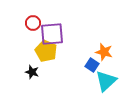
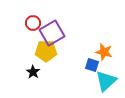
purple square: moved 1 px up; rotated 25 degrees counterclockwise
yellow pentagon: rotated 25 degrees counterclockwise
blue square: rotated 16 degrees counterclockwise
black star: moved 1 px right; rotated 16 degrees clockwise
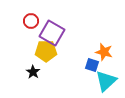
red circle: moved 2 px left, 2 px up
purple square: rotated 30 degrees counterclockwise
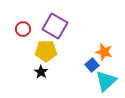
red circle: moved 8 px left, 8 px down
purple square: moved 3 px right, 7 px up
blue square: rotated 32 degrees clockwise
black star: moved 8 px right
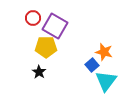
red circle: moved 10 px right, 11 px up
yellow pentagon: moved 4 px up
black star: moved 2 px left
cyan triangle: rotated 10 degrees counterclockwise
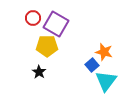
purple square: moved 1 px right, 2 px up
yellow pentagon: moved 1 px right, 1 px up
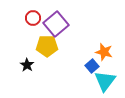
purple square: rotated 20 degrees clockwise
blue square: moved 1 px down
black star: moved 12 px left, 7 px up
cyan triangle: moved 1 px left
